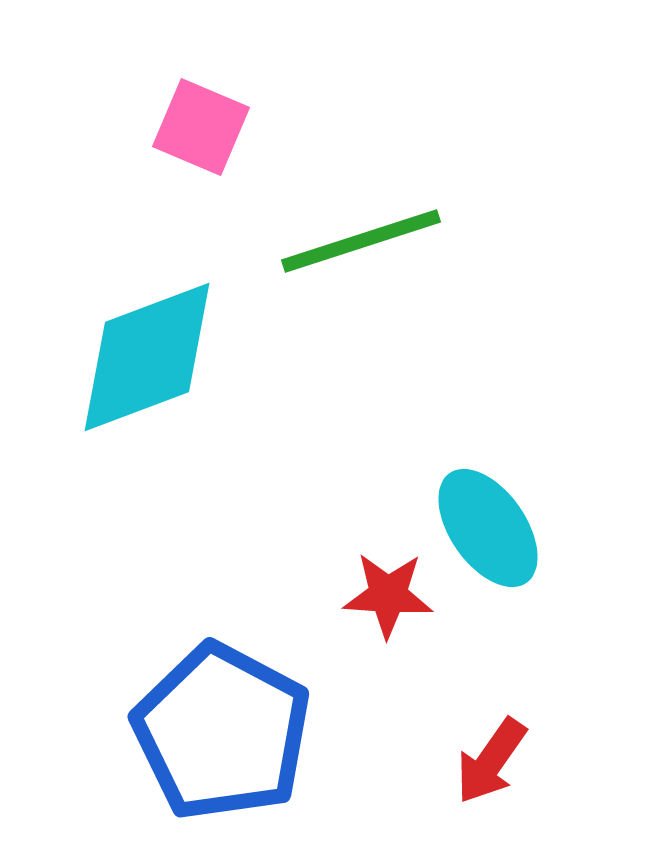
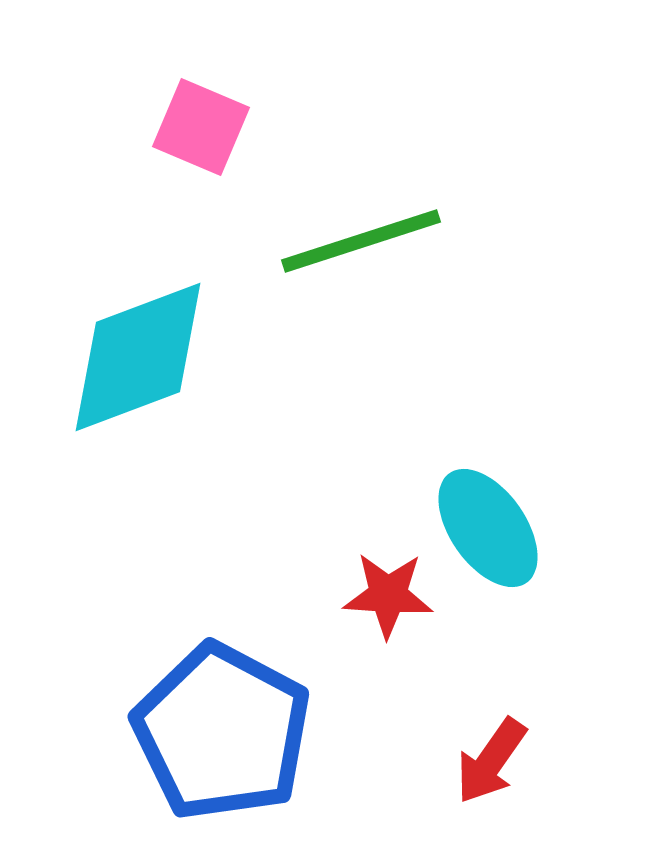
cyan diamond: moved 9 px left
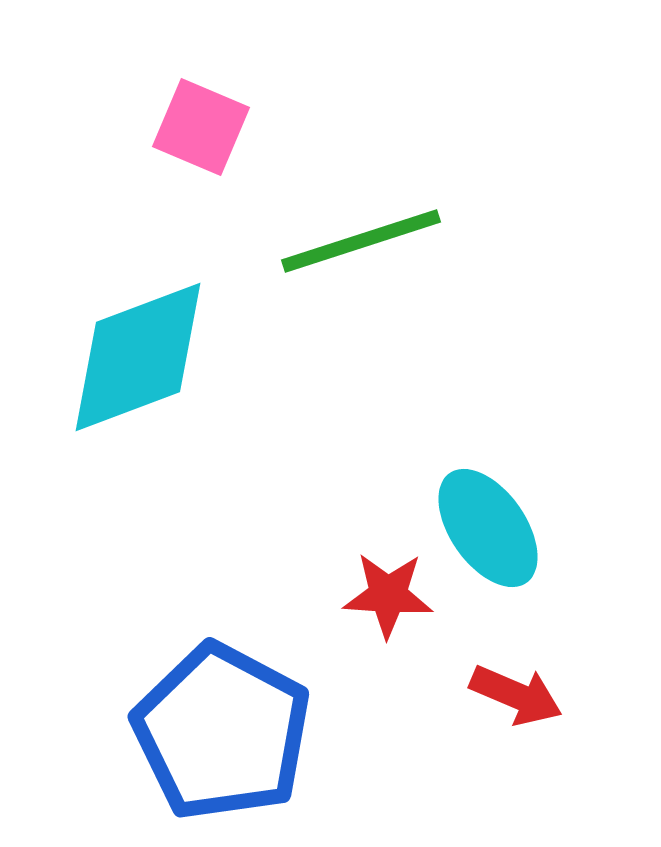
red arrow: moved 25 px right, 66 px up; rotated 102 degrees counterclockwise
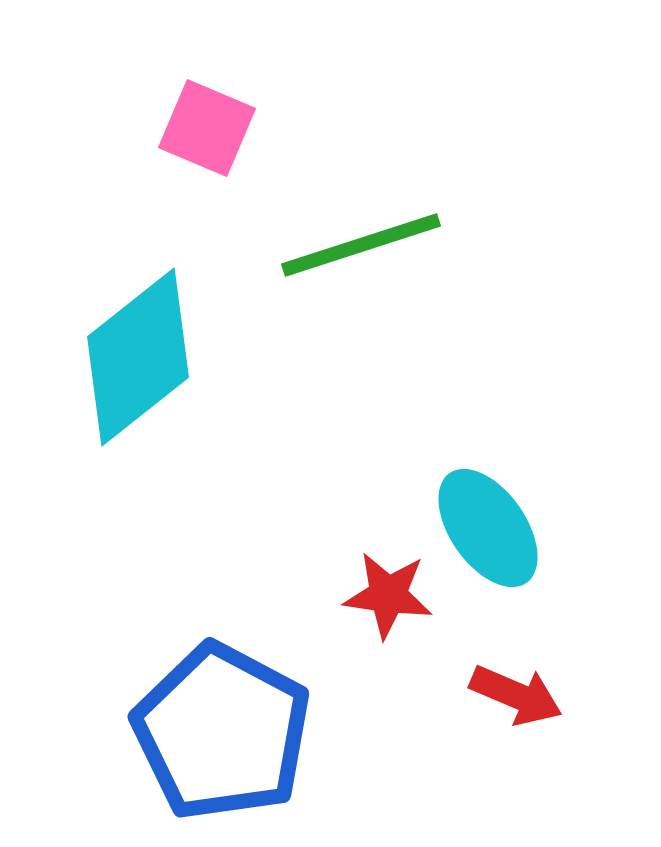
pink square: moved 6 px right, 1 px down
green line: moved 4 px down
cyan diamond: rotated 18 degrees counterclockwise
red star: rotated 4 degrees clockwise
